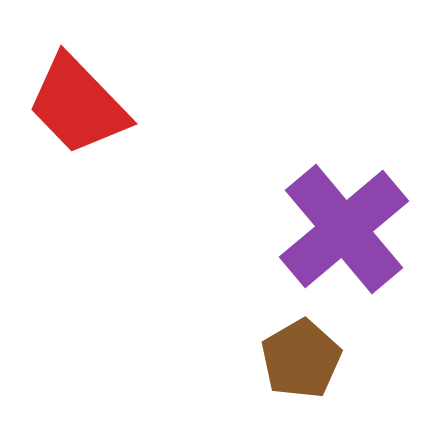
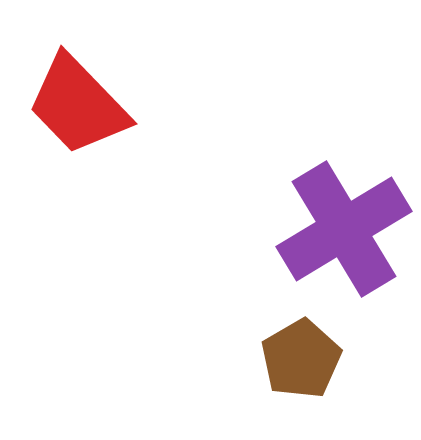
purple cross: rotated 9 degrees clockwise
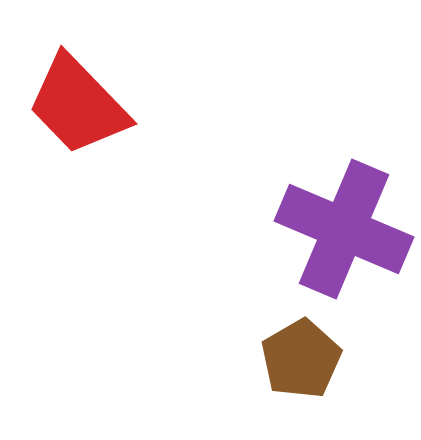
purple cross: rotated 36 degrees counterclockwise
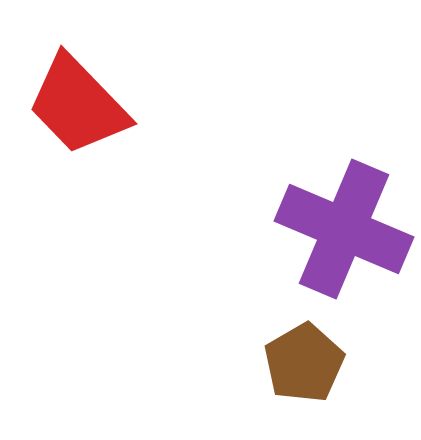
brown pentagon: moved 3 px right, 4 px down
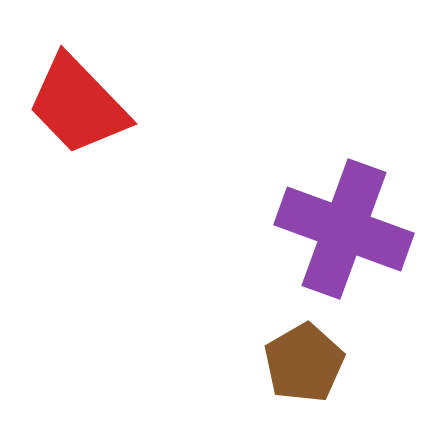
purple cross: rotated 3 degrees counterclockwise
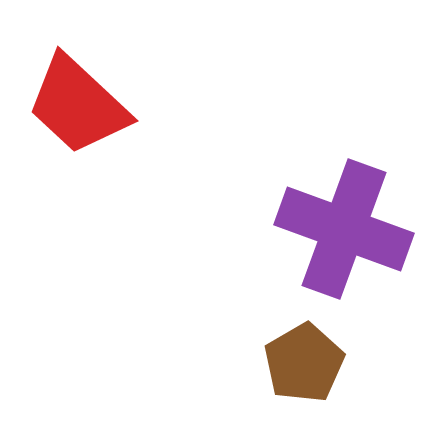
red trapezoid: rotated 3 degrees counterclockwise
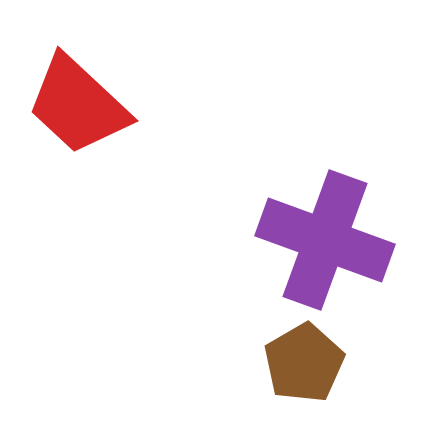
purple cross: moved 19 px left, 11 px down
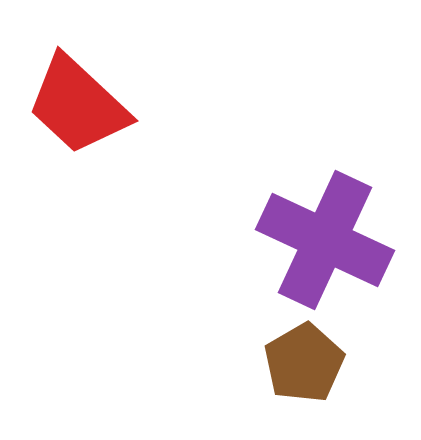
purple cross: rotated 5 degrees clockwise
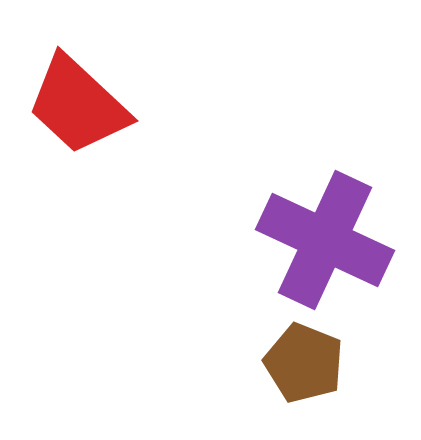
brown pentagon: rotated 20 degrees counterclockwise
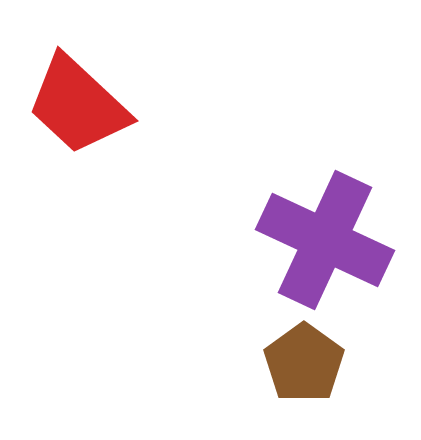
brown pentagon: rotated 14 degrees clockwise
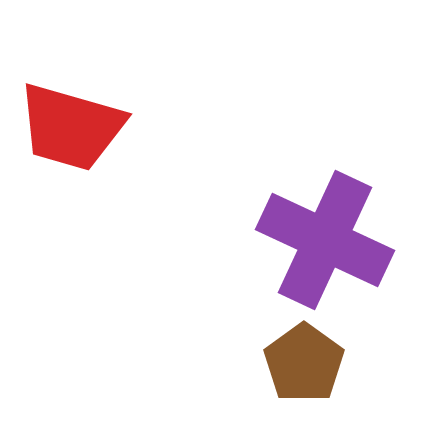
red trapezoid: moved 7 px left, 22 px down; rotated 27 degrees counterclockwise
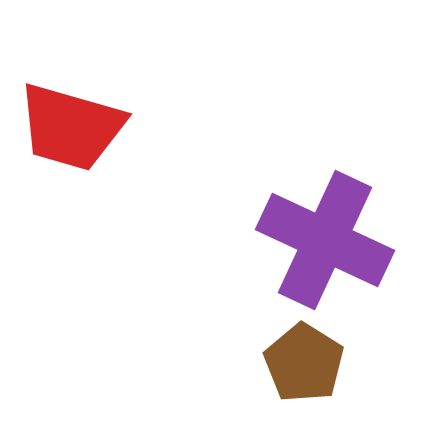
brown pentagon: rotated 4 degrees counterclockwise
